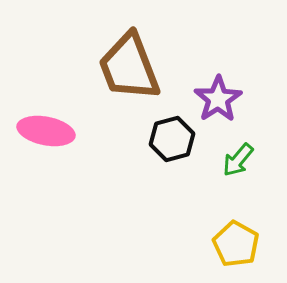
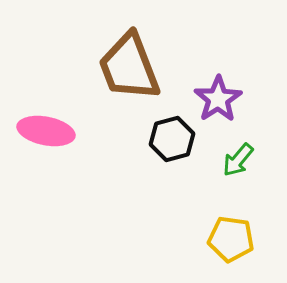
yellow pentagon: moved 5 px left, 5 px up; rotated 21 degrees counterclockwise
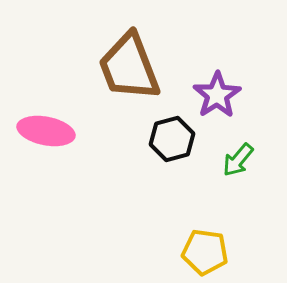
purple star: moved 1 px left, 4 px up
yellow pentagon: moved 26 px left, 13 px down
